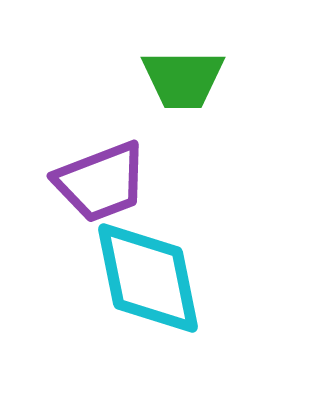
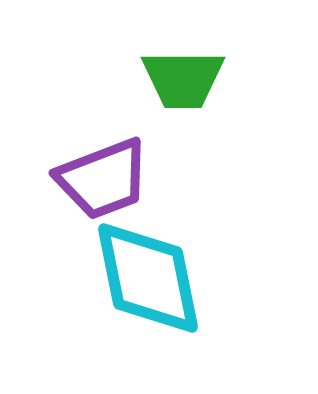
purple trapezoid: moved 2 px right, 3 px up
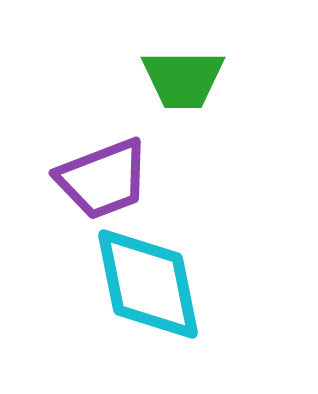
cyan diamond: moved 6 px down
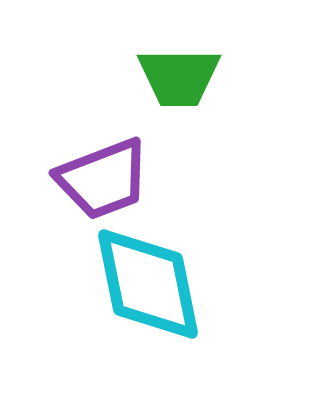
green trapezoid: moved 4 px left, 2 px up
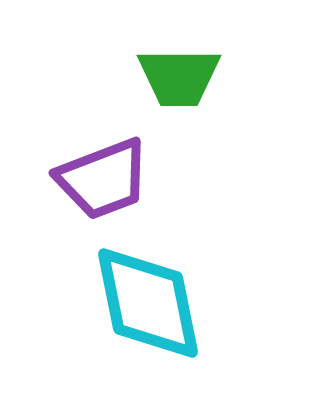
cyan diamond: moved 19 px down
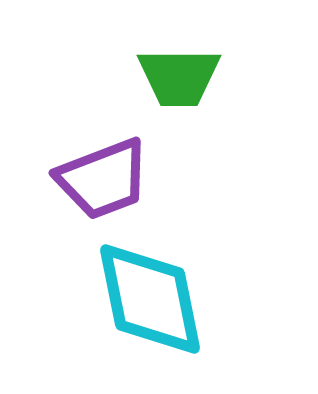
cyan diamond: moved 2 px right, 4 px up
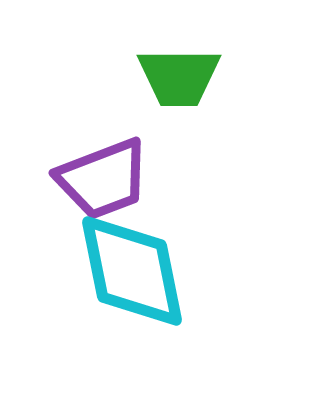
cyan diamond: moved 18 px left, 28 px up
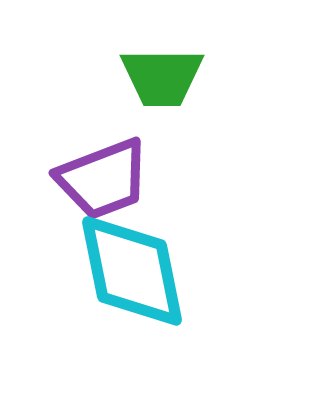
green trapezoid: moved 17 px left
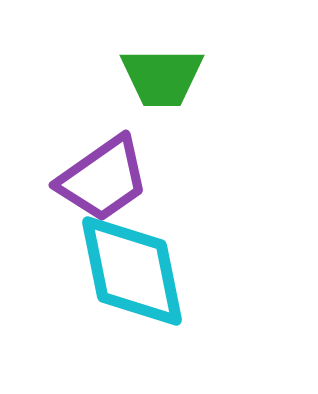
purple trapezoid: rotated 14 degrees counterclockwise
